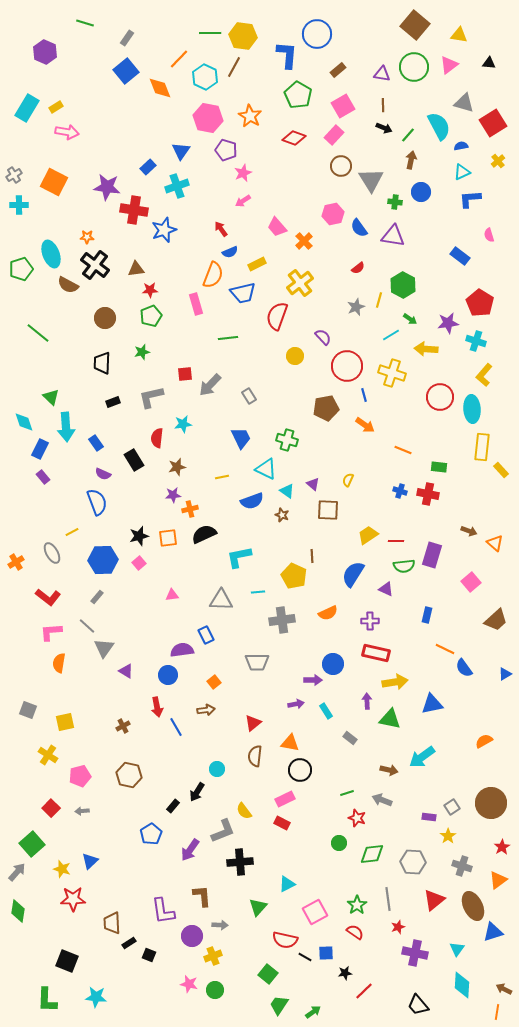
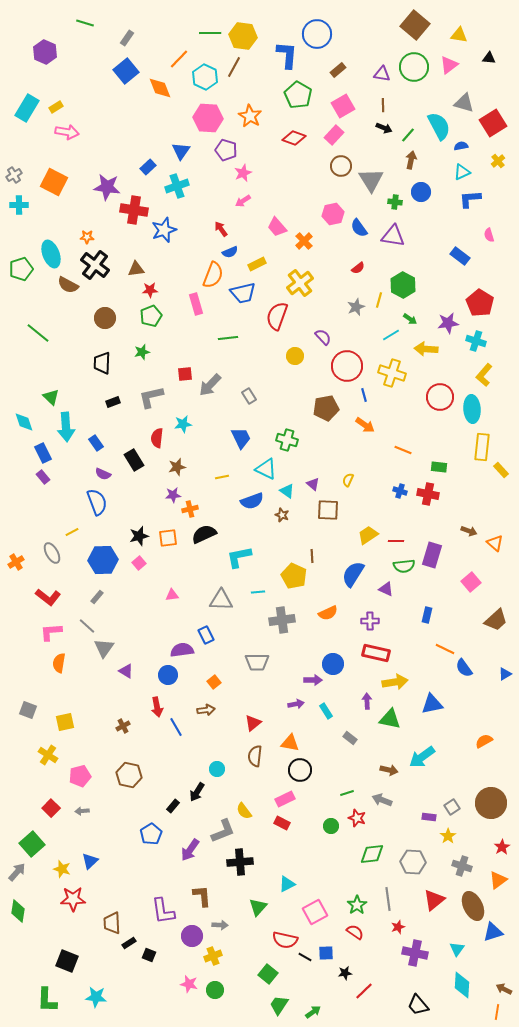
black triangle at (489, 63): moved 5 px up
pink hexagon at (208, 118): rotated 8 degrees counterclockwise
blue rectangle at (40, 449): moved 3 px right, 4 px down; rotated 54 degrees counterclockwise
green circle at (339, 843): moved 8 px left, 17 px up
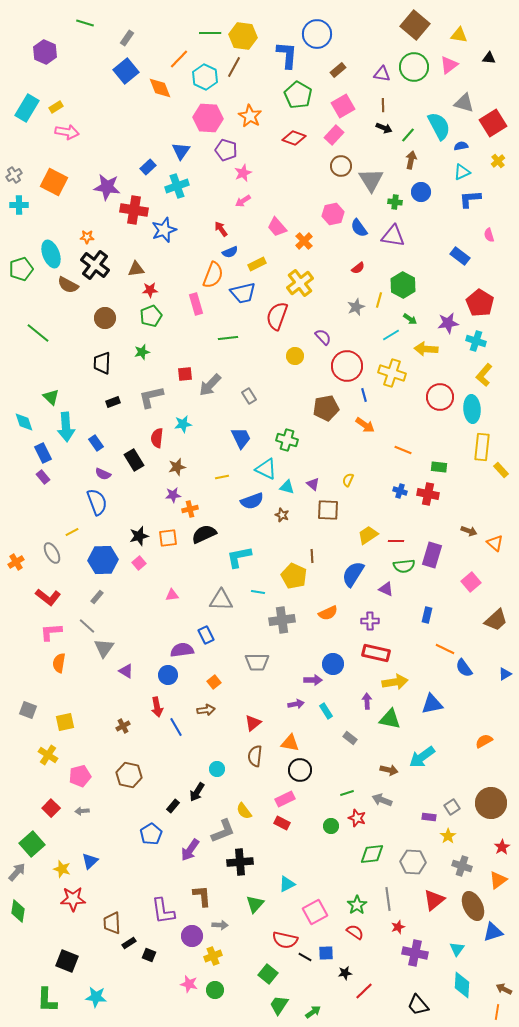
cyan triangle at (287, 491): moved 4 px up; rotated 21 degrees counterclockwise
cyan line at (258, 592): rotated 16 degrees clockwise
green triangle at (258, 907): moved 3 px left, 3 px up
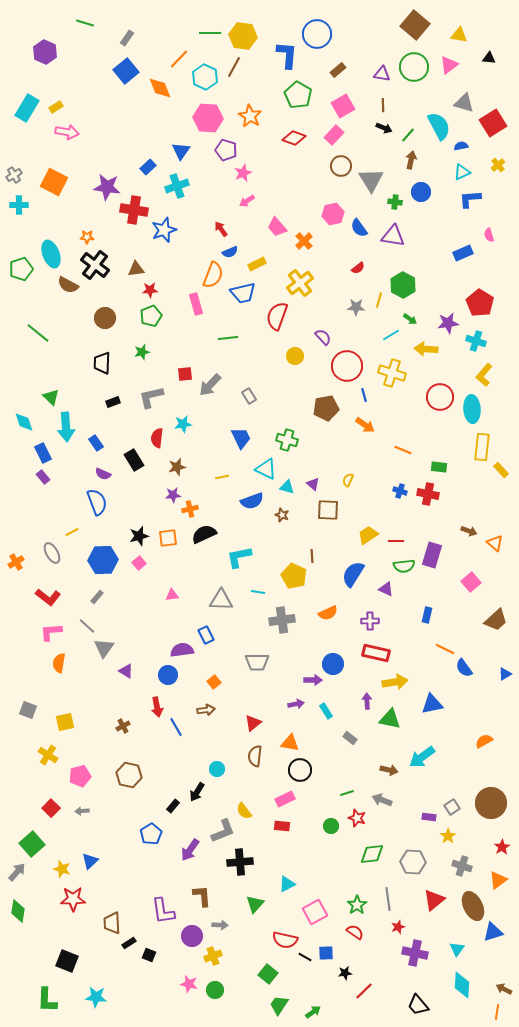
yellow cross at (498, 161): moved 4 px down
pink arrow at (243, 201): moved 4 px right
blue rectangle at (460, 256): moved 3 px right, 3 px up; rotated 60 degrees counterclockwise
gray star at (356, 307): rotated 24 degrees clockwise
red rectangle at (282, 823): moved 3 px down; rotated 21 degrees counterclockwise
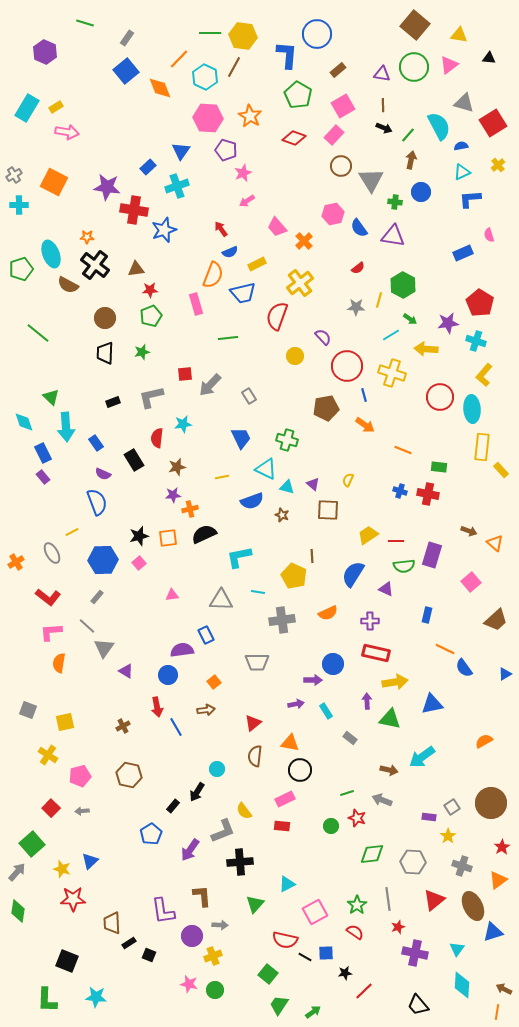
black trapezoid at (102, 363): moved 3 px right, 10 px up
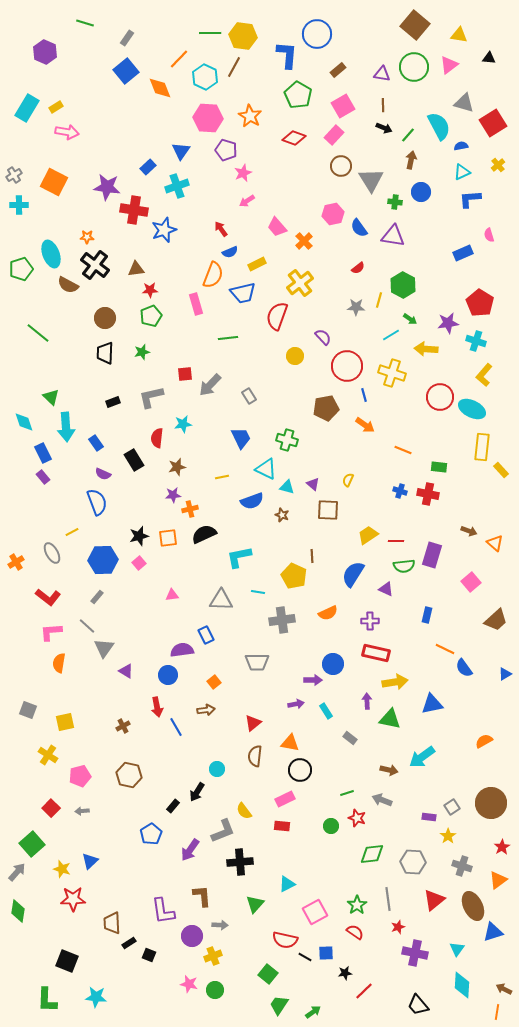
cyan ellipse at (472, 409): rotated 60 degrees counterclockwise
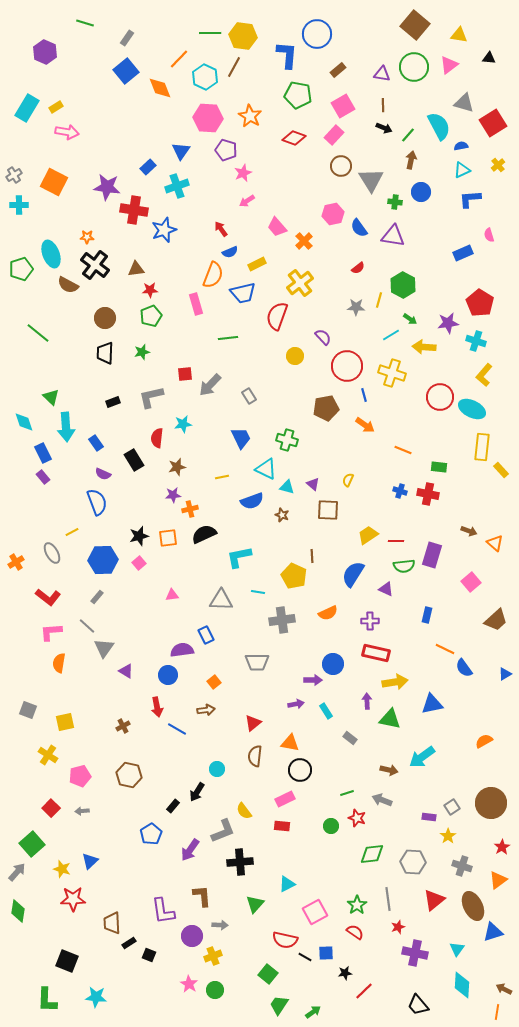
green pentagon at (298, 95): rotated 20 degrees counterclockwise
cyan triangle at (462, 172): moved 2 px up
yellow arrow at (426, 349): moved 2 px left, 2 px up
blue line at (176, 727): moved 1 px right, 2 px down; rotated 30 degrees counterclockwise
pink star at (189, 984): rotated 18 degrees clockwise
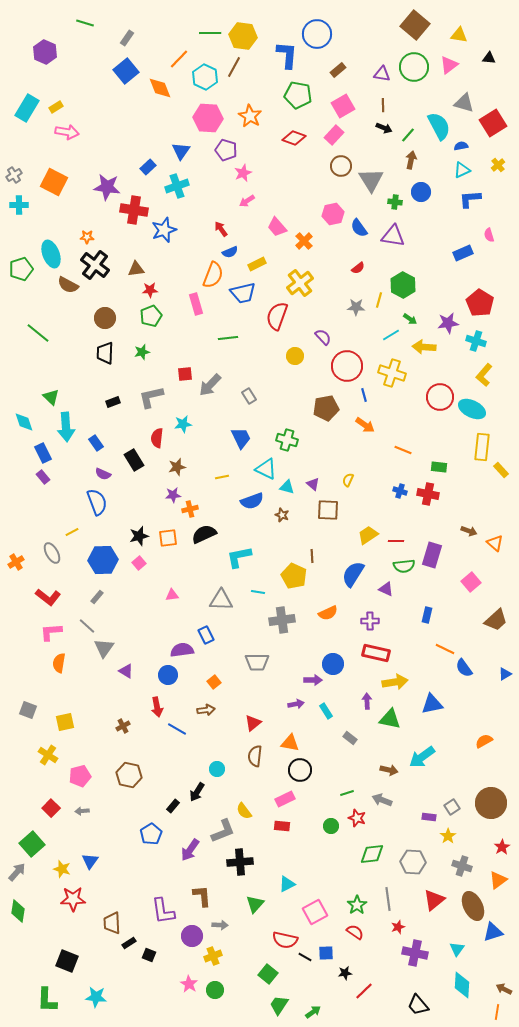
blue triangle at (90, 861): rotated 12 degrees counterclockwise
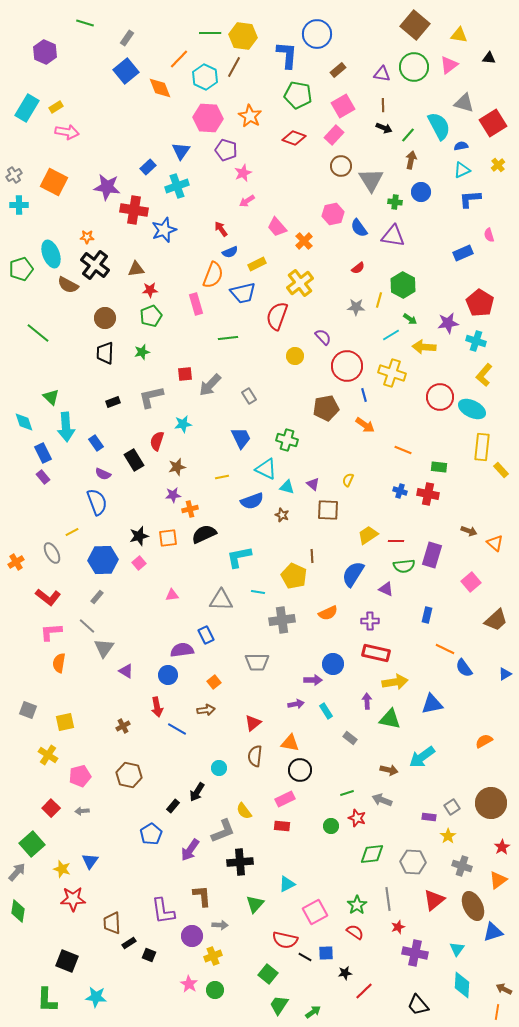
red semicircle at (157, 438): moved 3 px down; rotated 12 degrees clockwise
cyan circle at (217, 769): moved 2 px right, 1 px up
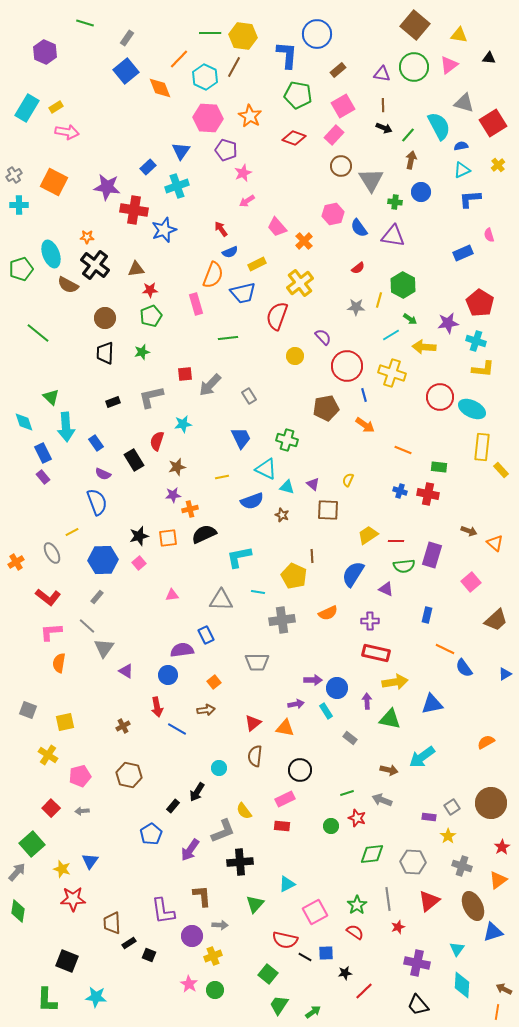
yellow L-shape at (484, 375): moved 1 px left, 6 px up; rotated 125 degrees counterclockwise
blue circle at (333, 664): moved 4 px right, 24 px down
orange semicircle at (484, 741): moved 2 px right, 1 px down
orange triangle at (290, 743): moved 5 px left, 15 px up
red triangle at (434, 900): moved 5 px left, 1 px down
purple cross at (415, 953): moved 2 px right, 10 px down
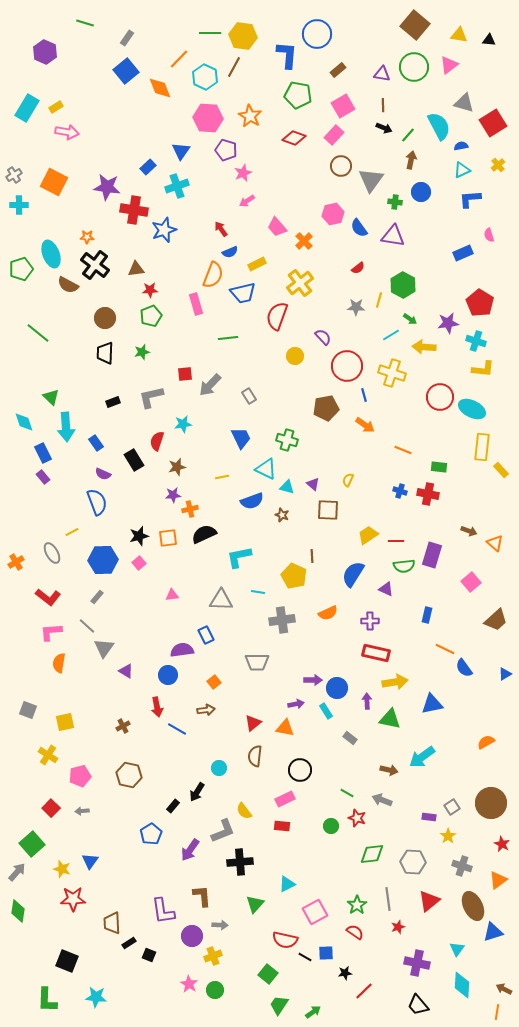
black triangle at (489, 58): moved 18 px up
gray triangle at (371, 180): rotated 8 degrees clockwise
green line at (347, 793): rotated 48 degrees clockwise
red star at (502, 847): moved 3 px up; rotated 14 degrees counterclockwise
